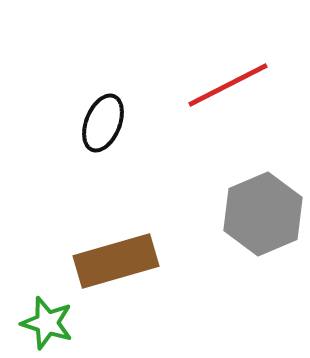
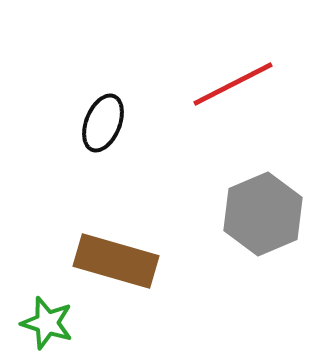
red line: moved 5 px right, 1 px up
brown rectangle: rotated 32 degrees clockwise
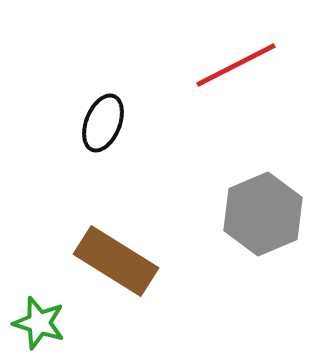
red line: moved 3 px right, 19 px up
brown rectangle: rotated 16 degrees clockwise
green star: moved 8 px left
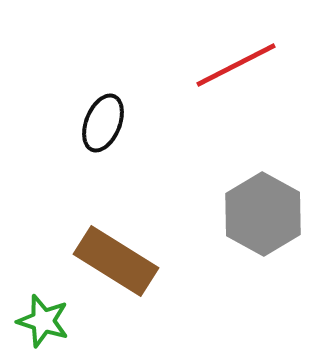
gray hexagon: rotated 8 degrees counterclockwise
green star: moved 4 px right, 2 px up
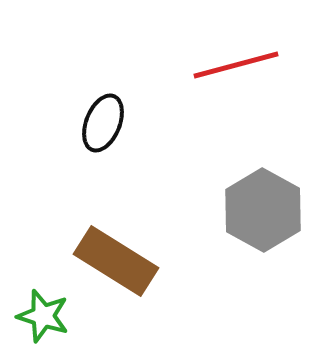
red line: rotated 12 degrees clockwise
gray hexagon: moved 4 px up
green star: moved 5 px up
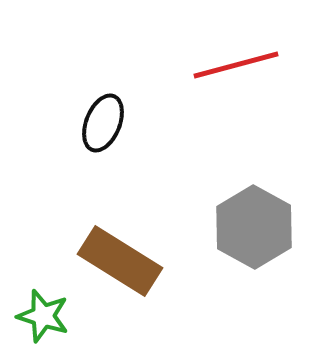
gray hexagon: moved 9 px left, 17 px down
brown rectangle: moved 4 px right
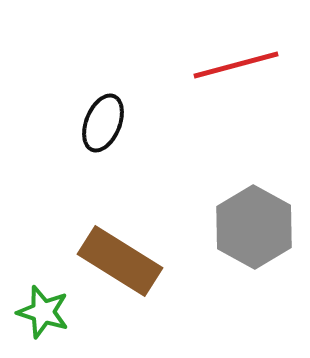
green star: moved 4 px up
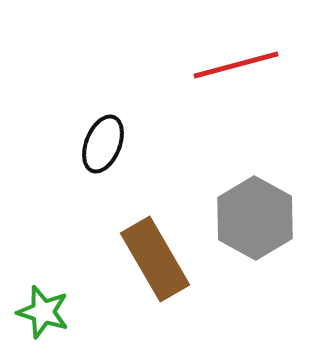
black ellipse: moved 21 px down
gray hexagon: moved 1 px right, 9 px up
brown rectangle: moved 35 px right, 2 px up; rotated 28 degrees clockwise
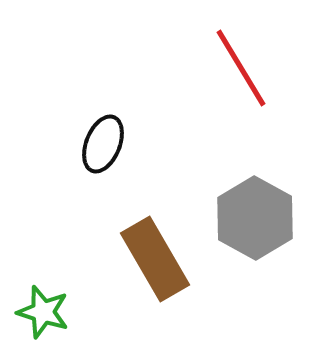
red line: moved 5 px right, 3 px down; rotated 74 degrees clockwise
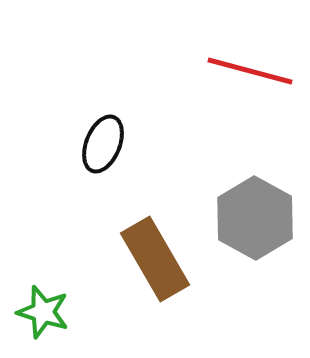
red line: moved 9 px right, 3 px down; rotated 44 degrees counterclockwise
